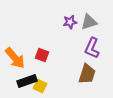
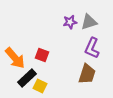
black rectangle: moved 3 px up; rotated 24 degrees counterclockwise
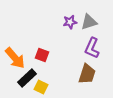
yellow square: moved 1 px right, 1 px down
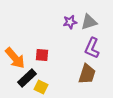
red square: rotated 16 degrees counterclockwise
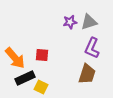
black rectangle: moved 2 px left; rotated 18 degrees clockwise
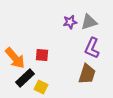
black rectangle: rotated 18 degrees counterclockwise
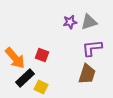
purple L-shape: rotated 60 degrees clockwise
red square: rotated 16 degrees clockwise
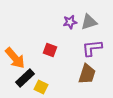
red square: moved 8 px right, 5 px up
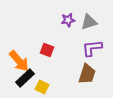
purple star: moved 2 px left, 2 px up
red square: moved 3 px left
orange arrow: moved 4 px right, 3 px down
yellow square: moved 1 px right
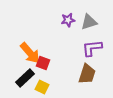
red square: moved 4 px left, 13 px down
orange arrow: moved 11 px right, 8 px up
